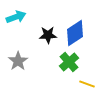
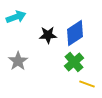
green cross: moved 5 px right
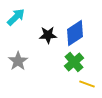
cyan arrow: rotated 24 degrees counterclockwise
